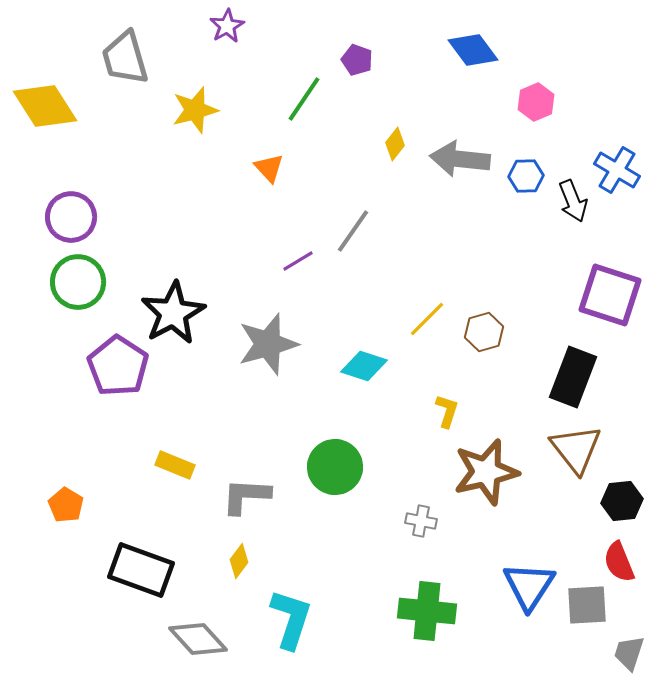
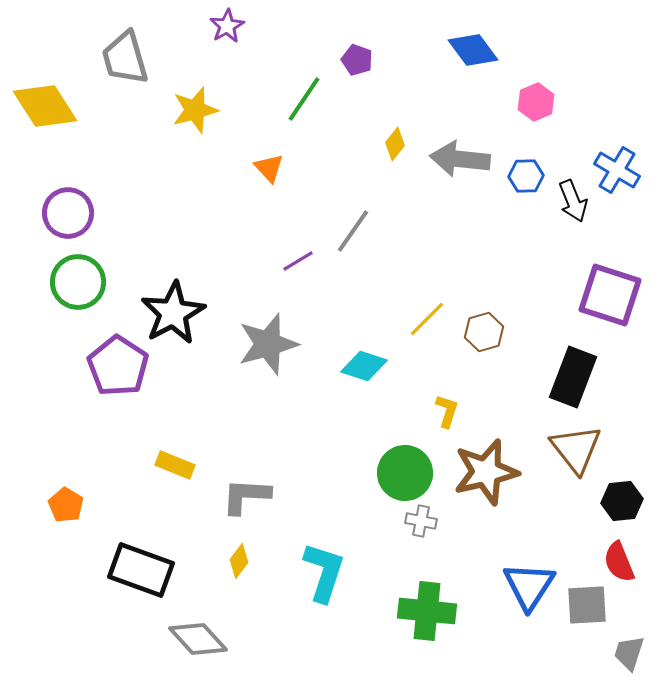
purple circle at (71, 217): moved 3 px left, 4 px up
green circle at (335, 467): moved 70 px right, 6 px down
cyan L-shape at (291, 619): moved 33 px right, 47 px up
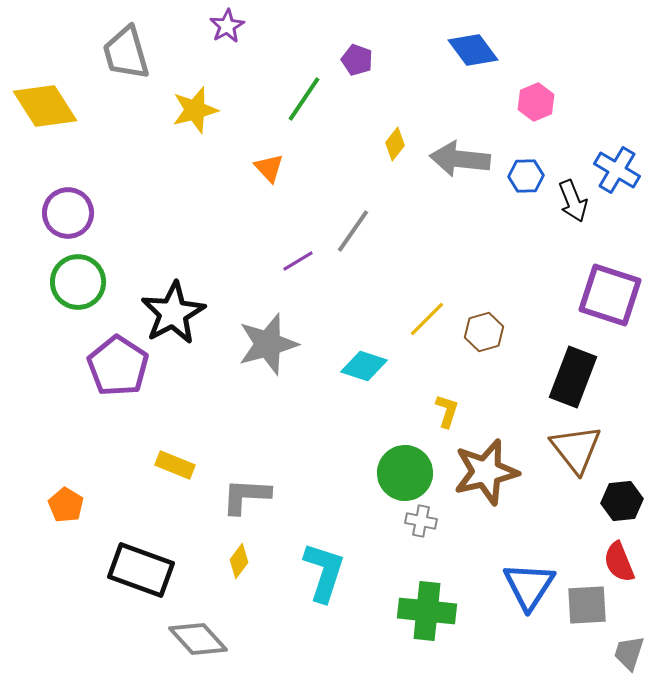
gray trapezoid at (125, 58): moved 1 px right, 5 px up
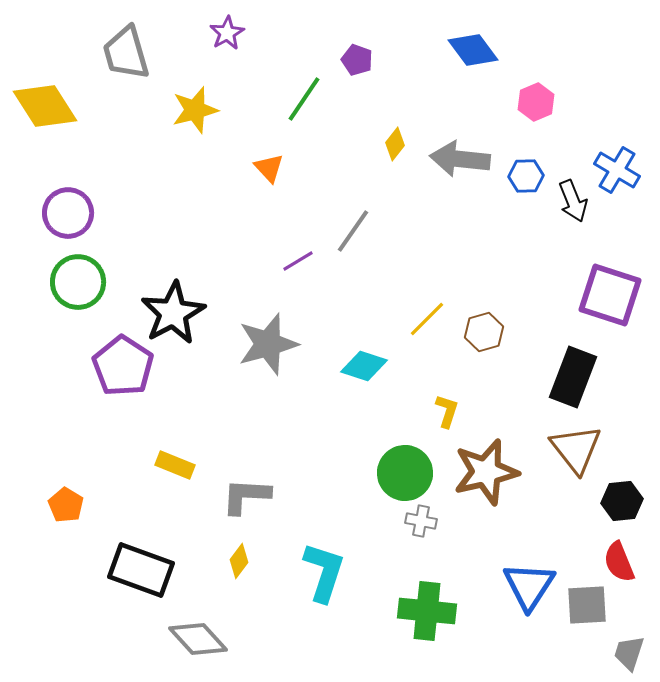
purple star at (227, 26): moved 7 px down
purple pentagon at (118, 366): moved 5 px right
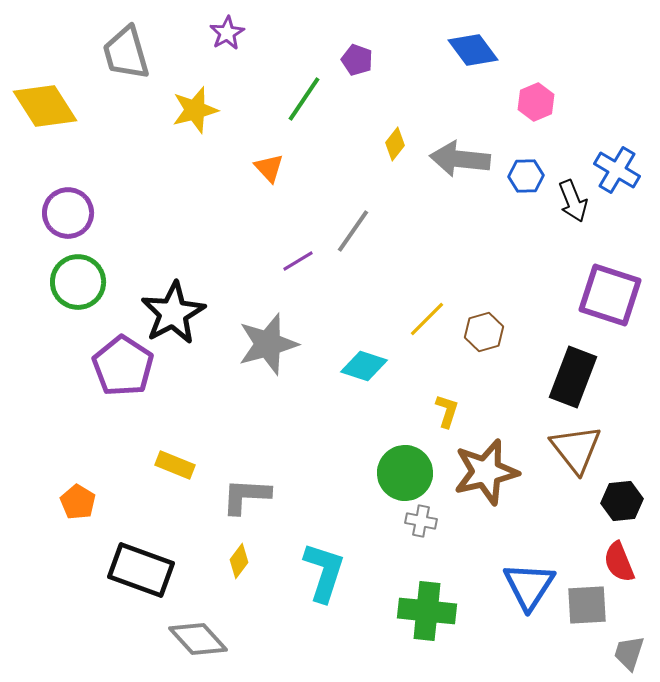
orange pentagon at (66, 505): moved 12 px right, 3 px up
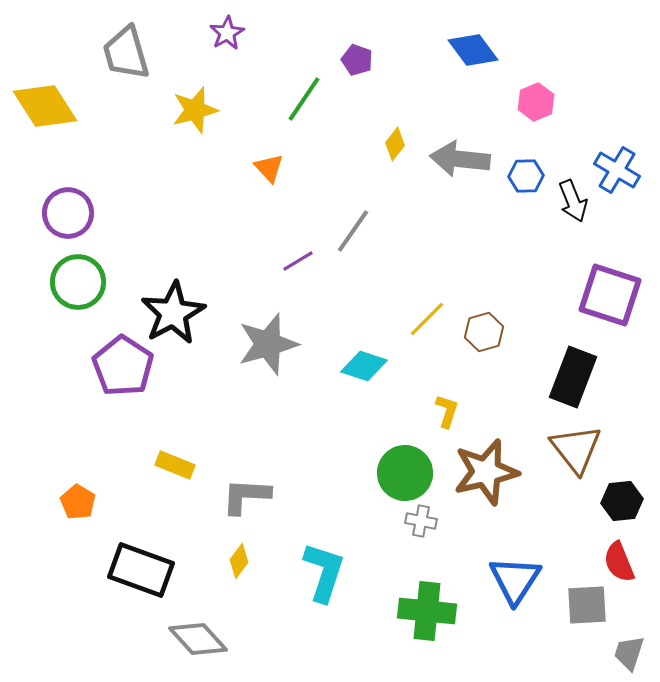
blue triangle at (529, 586): moved 14 px left, 6 px up
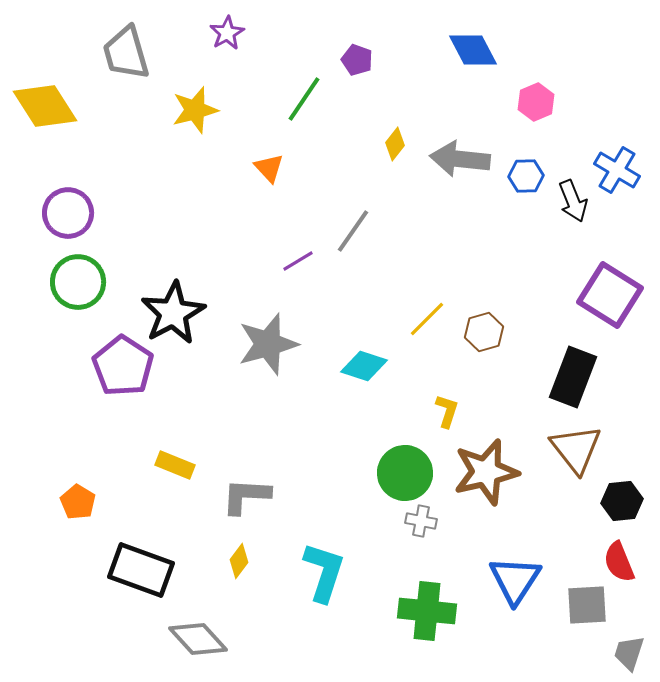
blue diamond at (473, 50): rotated 9 degrees clockwise
purple square at (610, 295): rotated 14 degrees clockwise
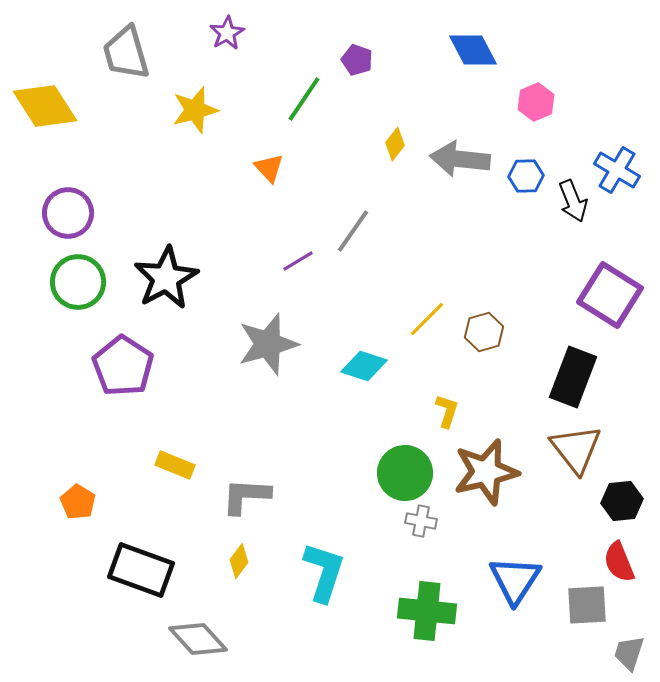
black star at (173, 313): moved 7 px left, 35 px up
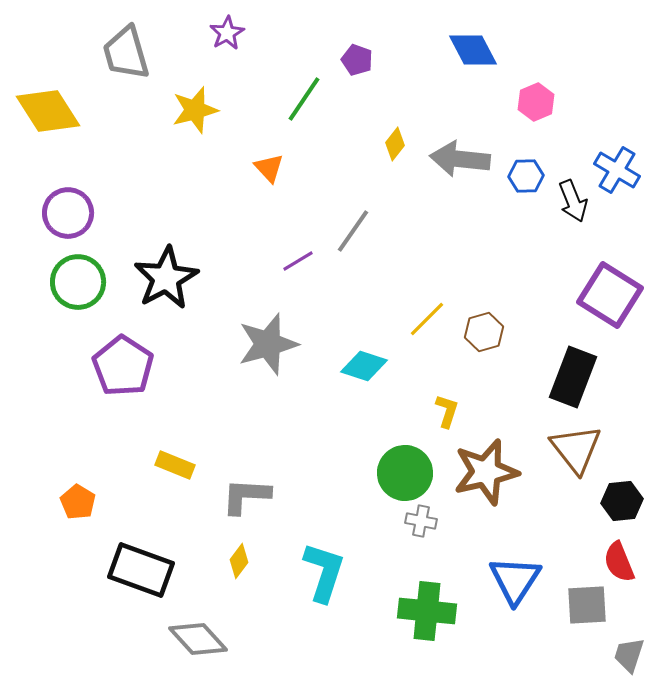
yellow diamond at (45, 106): moved 3 px right, 5 px down
gray trapezoid at (629, 653): moved 2 px down
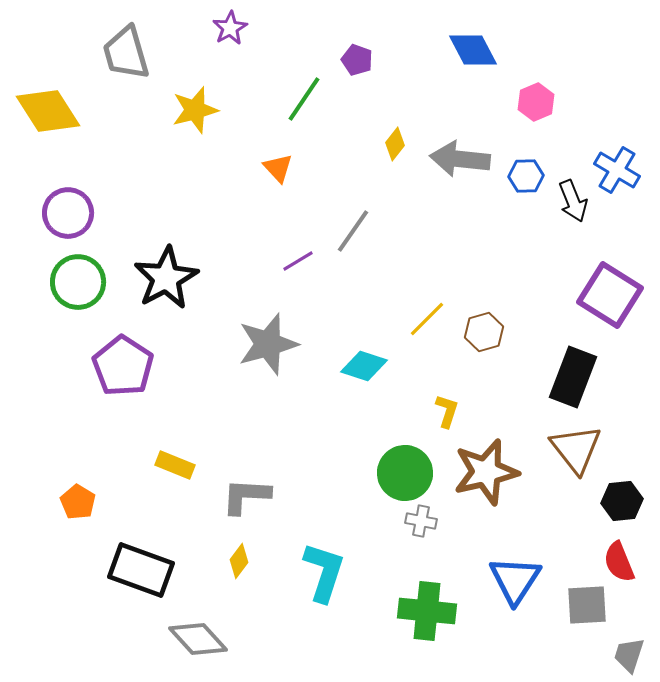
purple star at (227, 33): moved 3 px right, 5 px up
orange triangle at (269, 168): moved 9 px right
